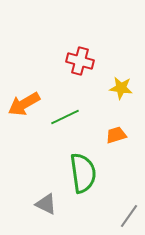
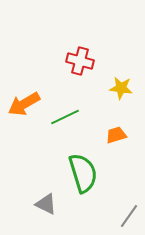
green semicircle: rotated 9 degrees counterclockwise
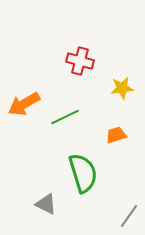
yellow star: moved 1 px right; rotated 15 degrees counterclockwise
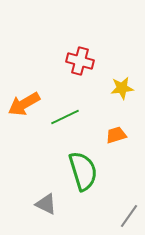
green semicircle: moved 2 px up
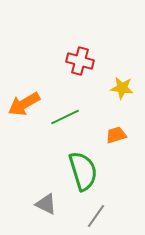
yellow star: rotated 15 degrees clockwise
gray line: moved 33 px left
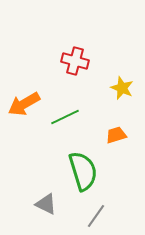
red cross: moved 5 px left
yellow star: rotated 15 degrees clockwise
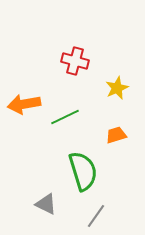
yellow star: moved 5 px left; rotated 25 degrees clockwise
orange arrow: rotated 20 degrees clockwise
